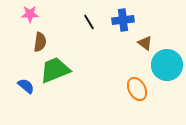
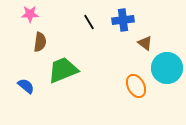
cyan circle: moved 3 px down
green trapezoid: moved 8 px right
orange ellipse: moved 1 px left, 3 px up
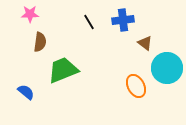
blue semicircle: moved 6 px down
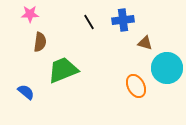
brown triangle: rotated 21 degrees counterclockwise
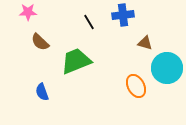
pink star: moved 2 px left, 2 px up
blue cross: moved 5 px up
brown semicircle: rotated 126 degrees clockwise
green trapezoid: moved 13 px right, 9 px up
blue semicircle: moved 16 px right; rotated 150 degrees counterclockwise
